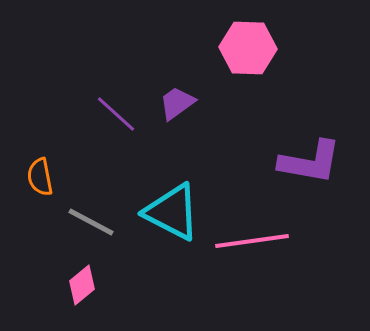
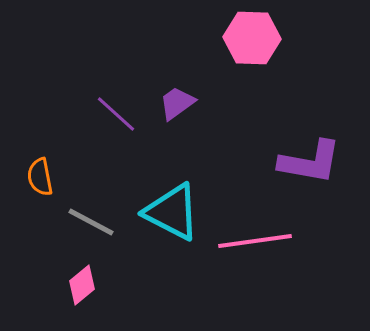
pink hexagon: moved 4 px right, 10 px up
pink line: moved 3 px right
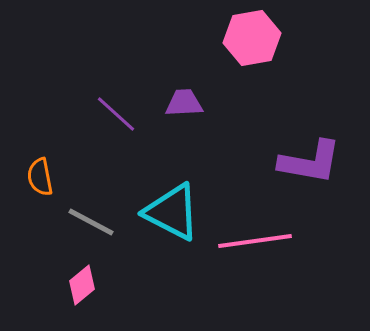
pink hexagon: rotated 12 degrees counterclockwise
purple trapezoid: moved 7 px right; rotated 33 degrees clockwise
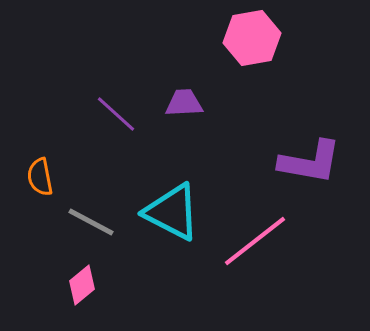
pink line: rotated 30 degrees counterclockwise
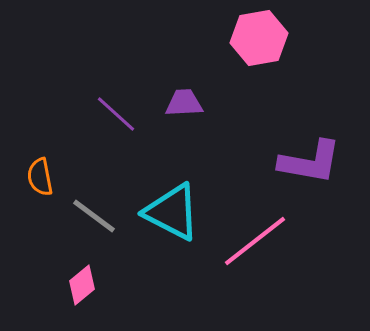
pink hexagon: moved 7 px right
gray line: moved 3 px right, 6 px up; rotated 9 degrees clockwise
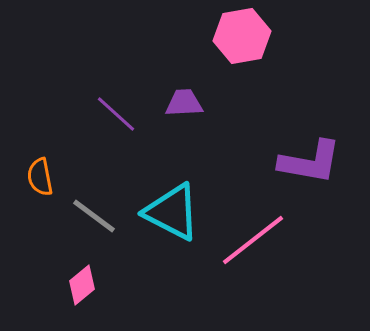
pink hexagon: moved 17 px left, 2 px up
pink line: moved 2 px left, 1 px up
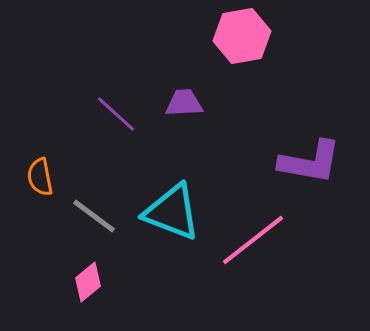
cyan triangle: rotated 6 degrees counterclockwise
pink diamond: moved 6 px right, 3 px up
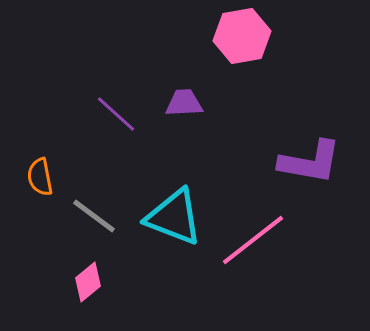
cyan triangle: moved 2 px right, 5 px down
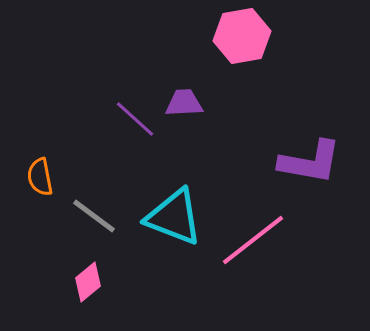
purple line: moved 19 px right, 5 px down
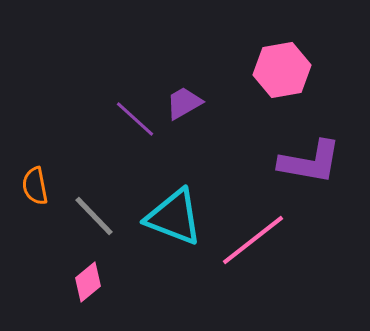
pink hexagon: moved 40 px right, 34 px down
purple trapezoid: rotated 27 degrees counterclockwise
orange semicircle: moved 5 px left, 9 px down
gray line: rotated 9 degrees clockwise
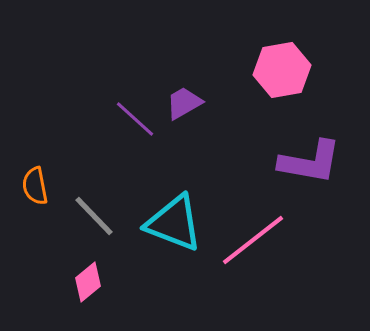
cyan triangle: moved 6 px down
